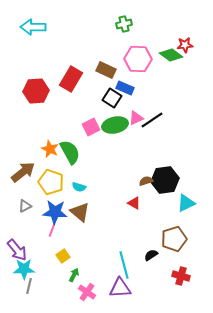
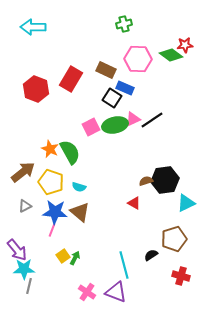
red hexagon: moved 2 px up; rotated 25 degrees clockwise
pink triangle: moved 3 px left, 1 px down
green arrow: moved 1 px right, 17 px up
purple triangle: moved 4 px left, 4 px down; rotated 25 degrees clockwise
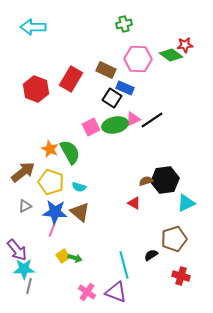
green arrow: rotated 80 degrees clockwise
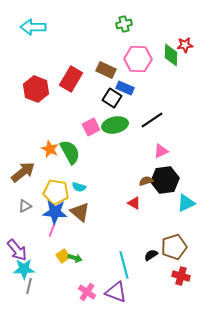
green diamond: rotated 55 degrees clockwise
pink triangle: moved 28 px right, 32 px down
yellow pentagon: moved 5 px right, 10 px down; rotated 10 degrees counterclockwise
brown pentagon: moved 8 px down
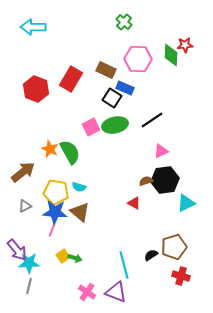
green cross: moved 2 px up; rotated 35 degrees counterclockwise
cyan star: moved 5 px right, 6 px up
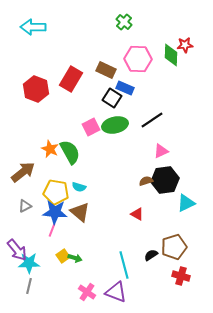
red triangle: moved 3 px right, 11 px down
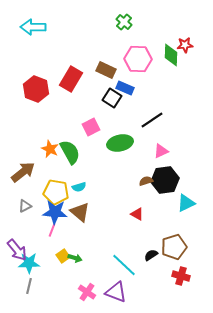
green ellipse: moved 5 px right, 18 px down
cyan semicircle: rotated 32 degrees counterclockwise
cyan line: rotated 32 degrees counterclockwise
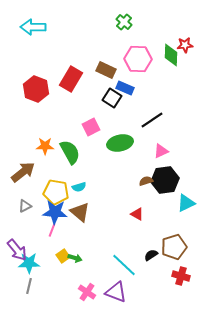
orange star: moved 5 px left, 3 px up; rotated 24 degrees counterclockwise
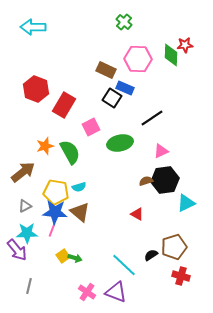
red rectangle: moved 7 px left, 26 px down
black line: moved 2 px up
orange star: rotated 18 degrees counterclockwise
cyan star: moved 2 px left, 30 px up
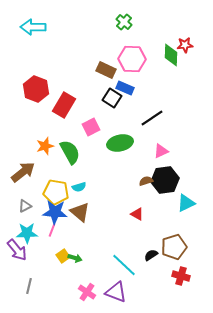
pink hexagon: moved 6 px left
